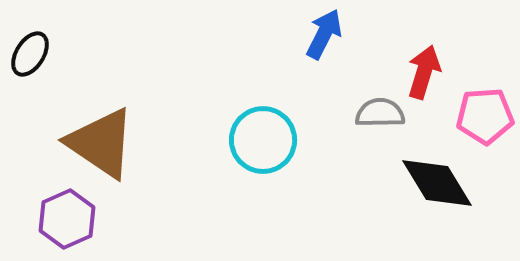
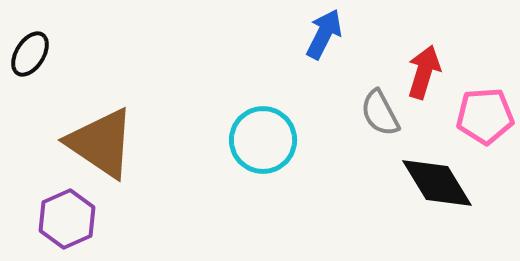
gray semicircle: rotated 117 degrees counterclockwise
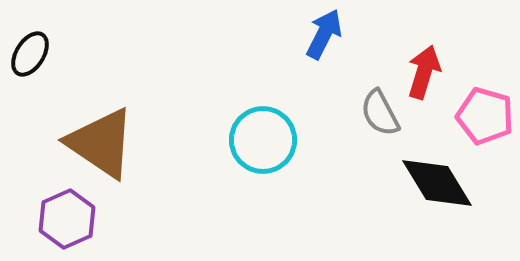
pink pentagon: rotated 20 degrees clockwise
